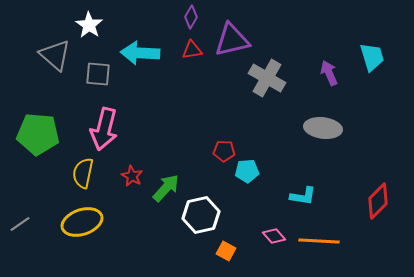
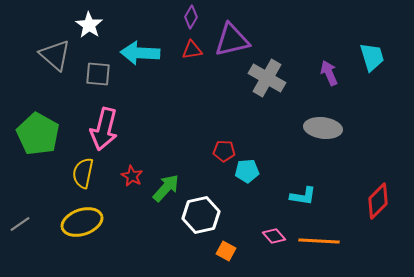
green pentagon: rotated 24 degrees clockwise
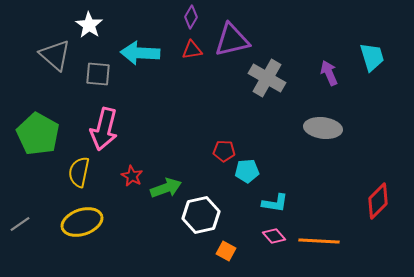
yellow semicircle: moved 4 px left, 1 px up
green arrow: rotated 28 degrees clockwise
cyan L-shape: moved 28 px left, 7 px down
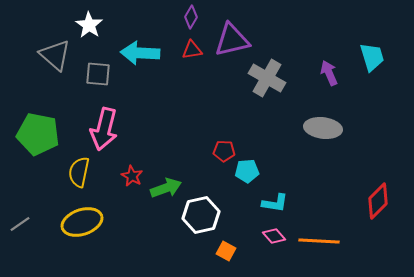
green pentagon: rotated 18 degrees counterclockwise
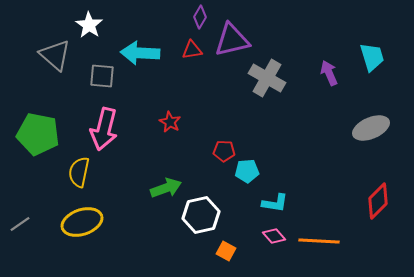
purple diamond: moved 9 px right
gray square: moved 4 px right, 2 px down
gray ellipse: moved 48 px right; rotated 30 degrees counterclockwise
red star: moved 38 px right, 54 px up
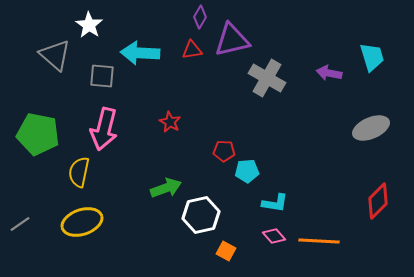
purple arrow: rotated 55 degrees counterclockwise
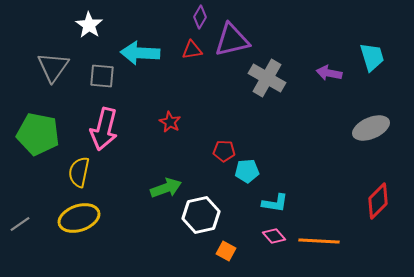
gray triangle: moved 2 px left, 12 px down; rotated 24 degrees clockwise
yellow ellipse: moved 3 px left, 4 px up
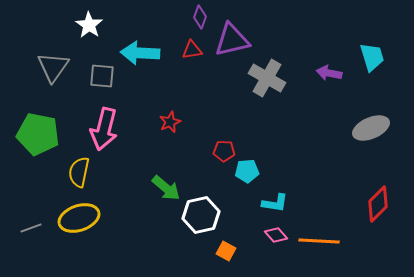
purple diamond: rotated 10 degrees counterclockwise
red star: rotated 20 degrees clockwise
green arrow: rotated 60 degrees clockwise
red diamond: moved 3 px down
gray line: moved 11 px right, 4 px down; rotated 15 degrees clockwise
pink diamond: moved 2 px right, 1 px up
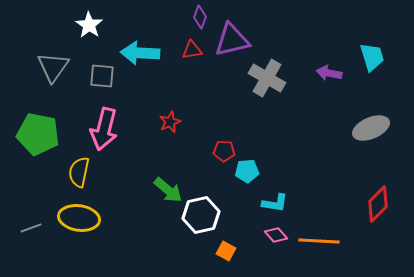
green arrow: moved 2 px right, 2 px down
yellow ellipse: rotated 27 degrees clockwise
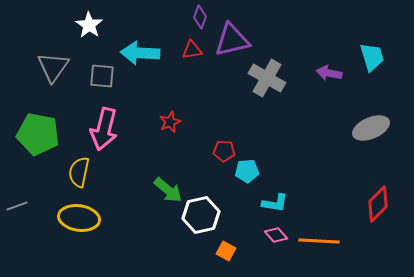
gray line: moved 14 px left, 22 px up
